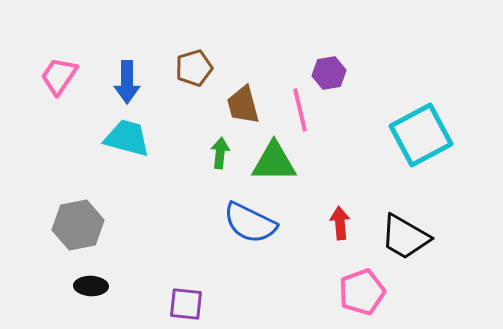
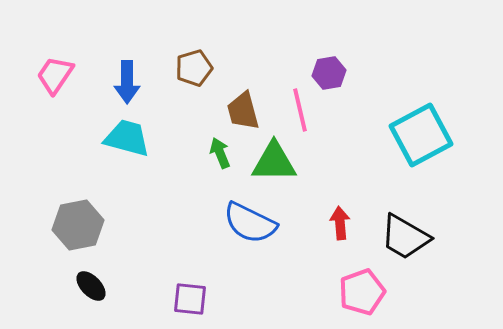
pink trapezoid: moved 4 px left, 1 px up
brown trapezoid: moved 6 px down
green arrow: rotated 28 degrees counterclockwise
black ellipse: rotated 44 degrees clockwise
purple square: moved 4 px right, 5 px up
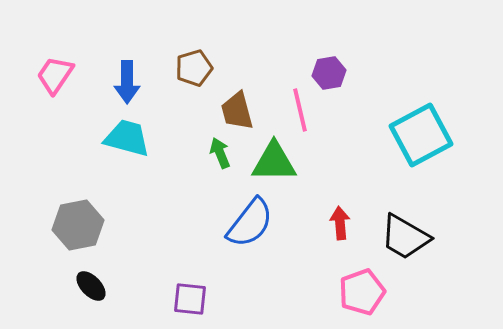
brown trapezoid: moved 6 px left
blue semicircle: rotated 78 degrees counterclockwise
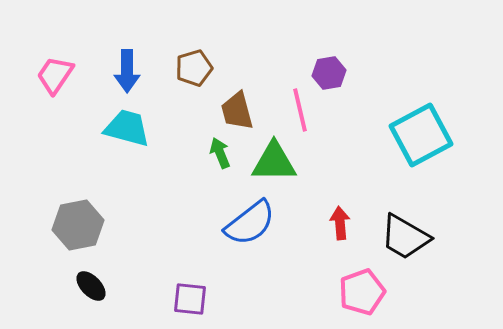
blue arrow: moved 11 px up
cyan trapezoid: moved 10 px up
blue semicircle: rotated 14 degrees clockwise
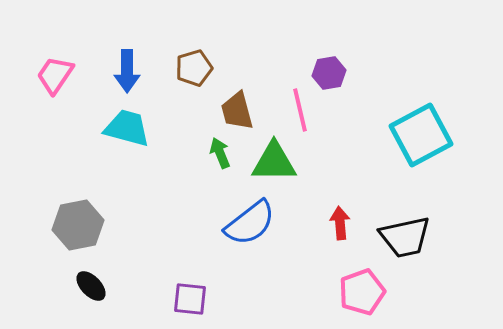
black trapezoid: rotated 42 degrees counterclockwise
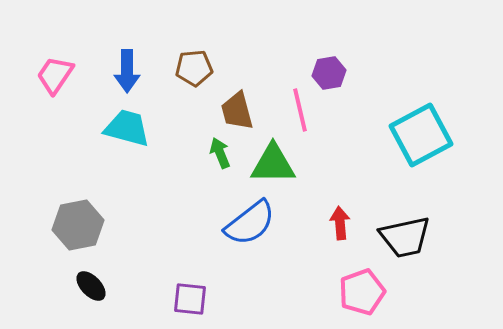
brown pentagon: rotated 12 degrees clockwise
green triangle: moved 1 px left, 2 px down
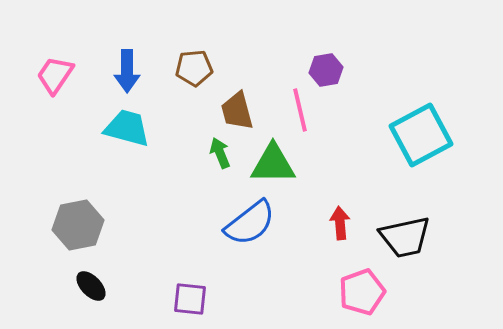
purple hexagon: moved 3 px left, 3 px up
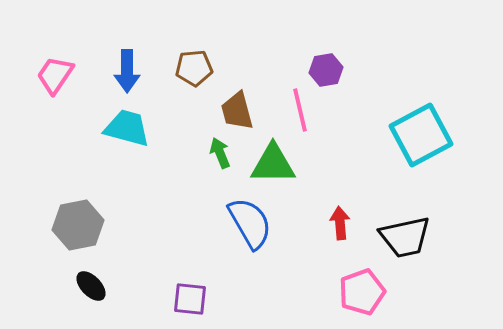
blue semicircle: rotated 82 degrees counterclockwise
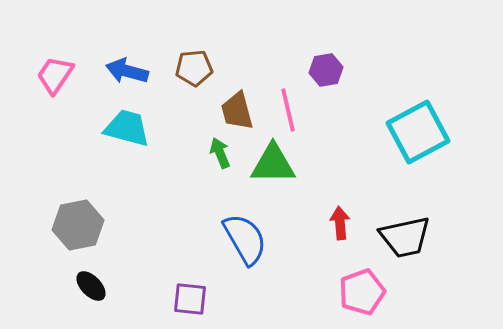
blue arrow: rotated 105 degrees clockwise
pink line: moved 12 px left
cyan square: moved 3 px left, 3 px up
blue semicircle: moved 5 px left, 16 px down
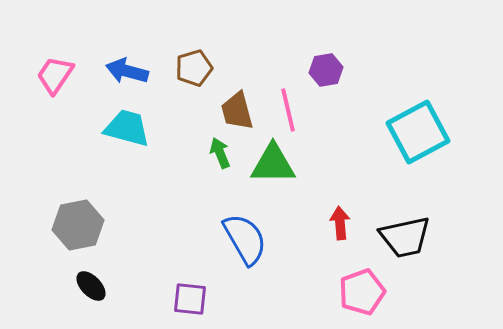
brown pentagon: rotated 12 degrees counterclockwise
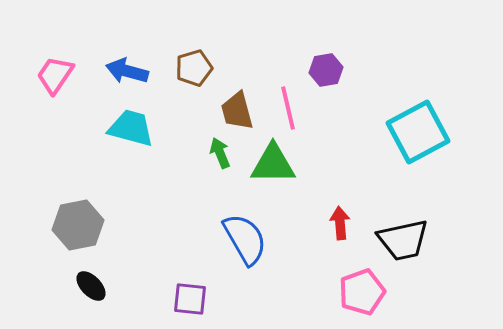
pink line: moved 2 px up
cyan trapezoid: moved 4 px right
black trapezoid: moved 2 px left, 3 px down
